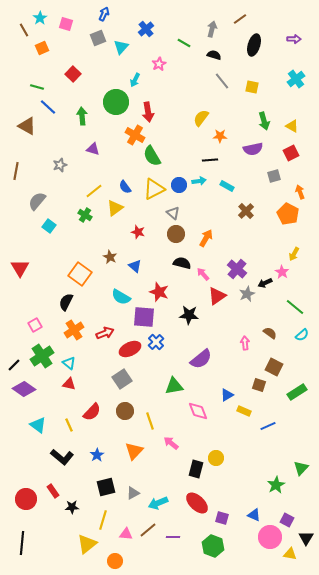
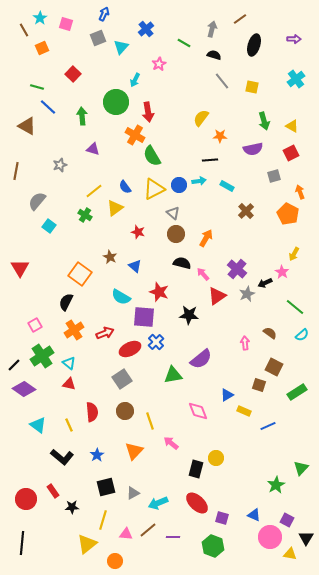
green triangle at (174, 386): moved 1 px left, 11 px up
red semicircle at (92, 412): rotated 48 degrees counterclockwise
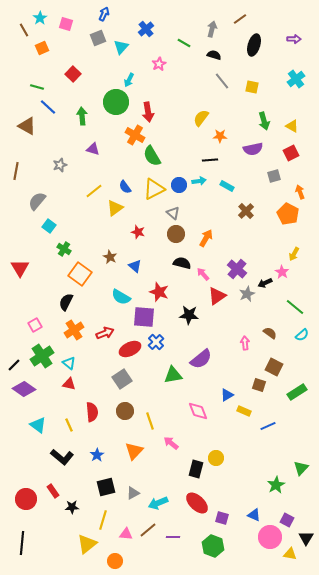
cyan arrow at (135, 80): moved 6 px left
green cross at (85, 215): moved 21 px left, 34 px down
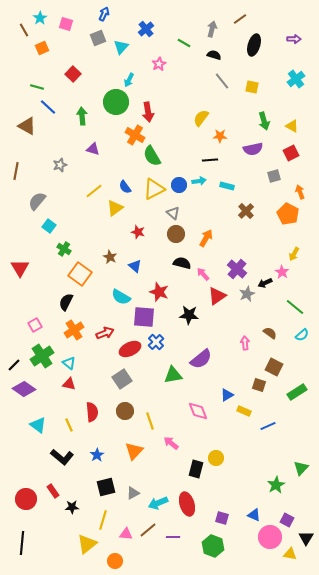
cyan rectangle at (227, 186): rotated 16 degrees counterclockwise
red ellipse at (197, 503): moved 10 px left, 1 px down; rotated 30 degrees clockwise
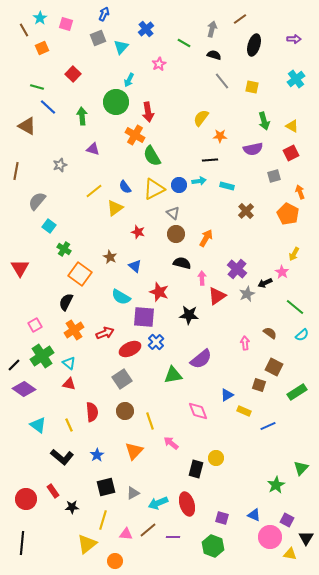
pink arrow at (203, 274): moved 1 px left, 4 px down; rotated 40 degrees clockwise
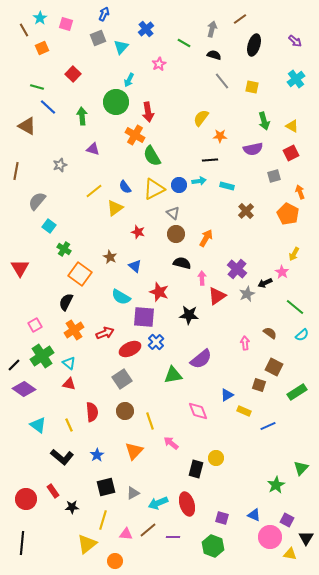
purple arrow at (294, 39): moved 1 px right, 2 px down; rotated 40 degrees clockwise
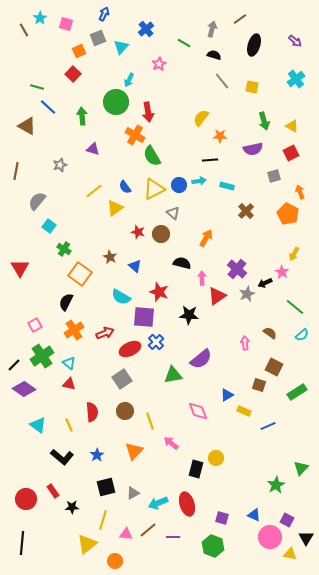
orange square at (42, 48): moved 37 px right, 3 px down
brown circle at (176, 234): moved 15 px left
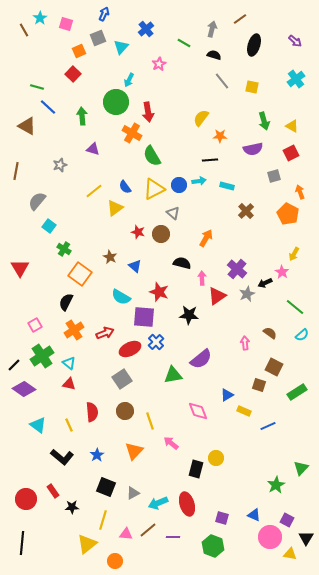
orange cross at (135, 135): moved 3 px left, 2 px up
black square at (106, 487): rotated 36 degrees clockwise
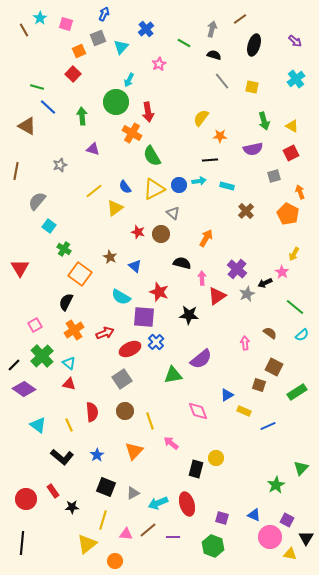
green cross at (42, 356): rotated 10 degrees counterclockwise
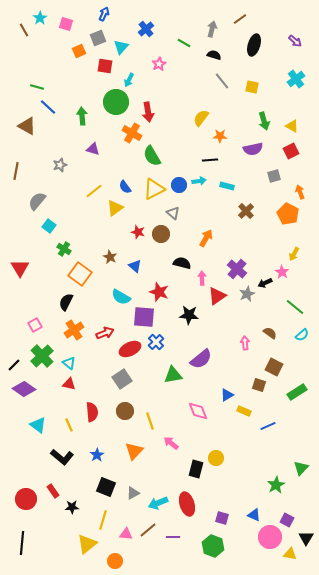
red square at (73, 74): moved 32 px right, 8 px up; rotated 35 degrees counterclockwise
red square at (291, 153): moved 2 px up
